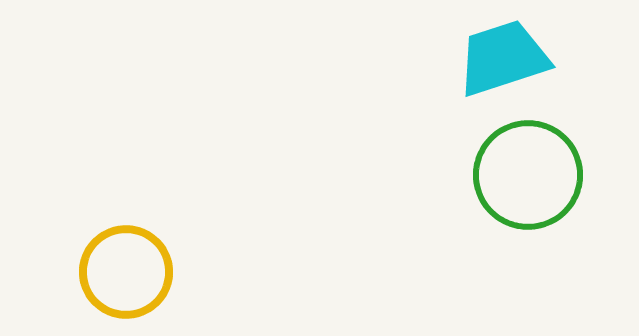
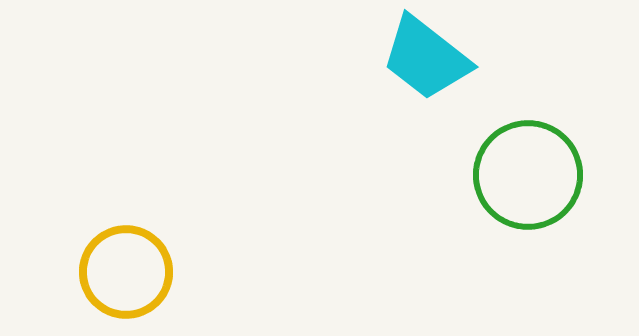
cyan trapezoid: moved 77 px left; rotated 124 degrees counterclockwise
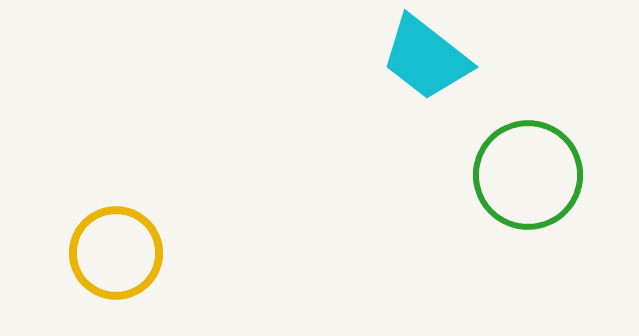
yellow circle: moved 10 px left, 19 px up
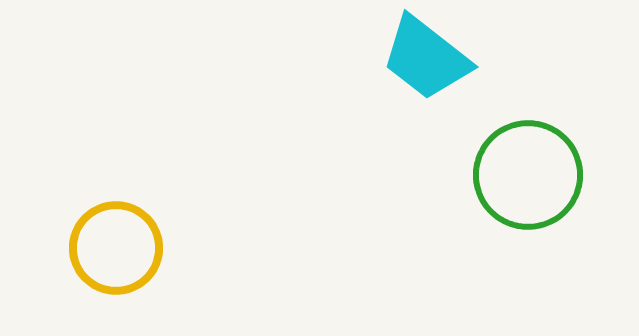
yellow circle: moved 5 px up
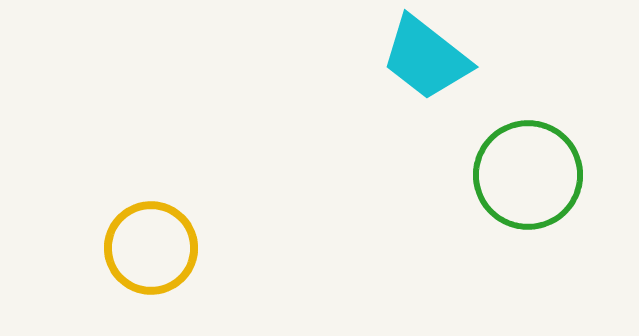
yellow circle: moved 35 px right
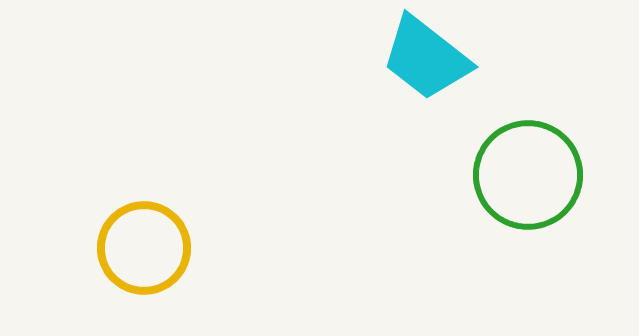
yellow circle: moved 7 px left
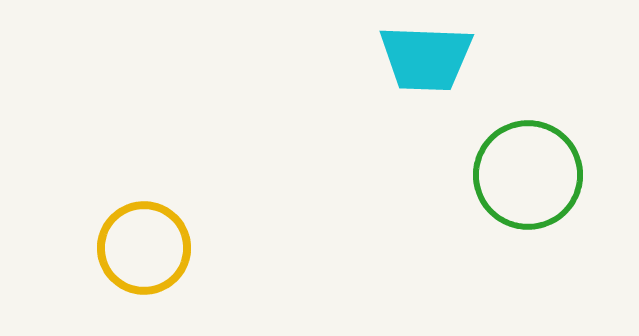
cyan trapezoid: rotated 36 degrees counterclockwise
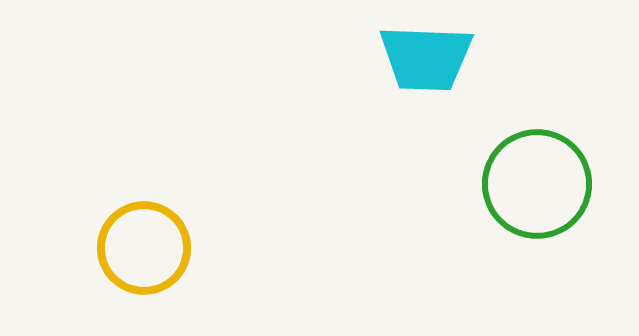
green circle: moved 9 px right, 9 px down
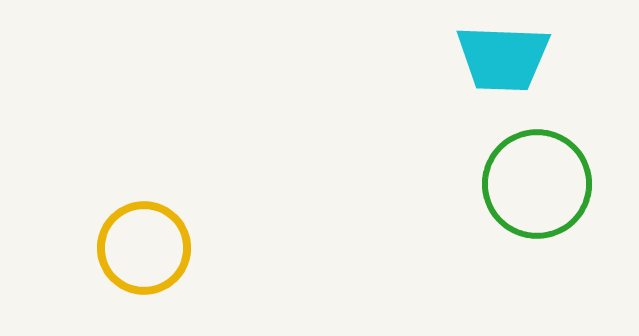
cyan trapezoid: moved 77 px right
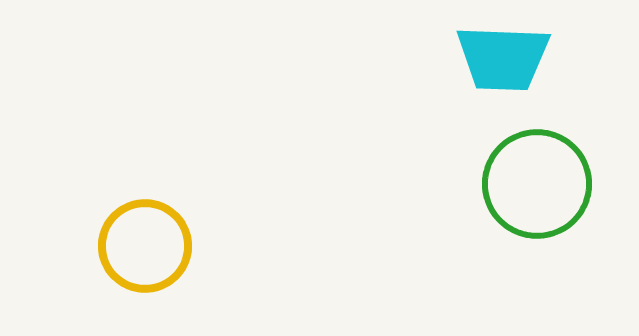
yellow circle: moved 1 px right, 2 px up
